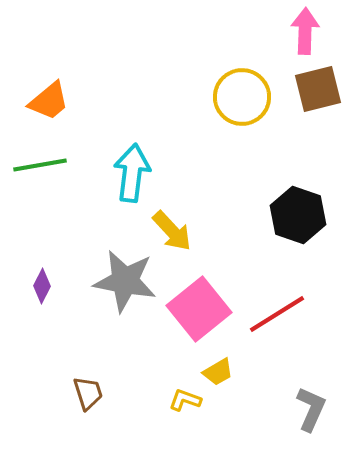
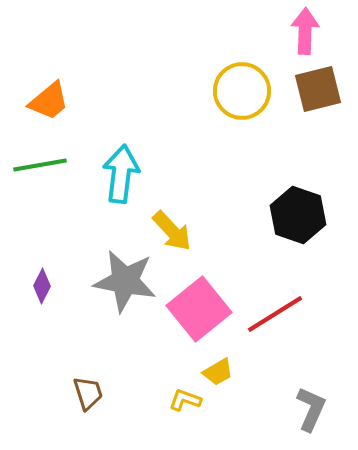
yellow circle: moved 6 px up
cyan arrow: moved 11 px left, 1 px down
red line: moved 2 px left
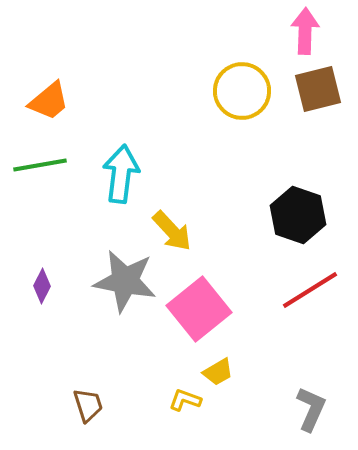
red line: moved 35 px right, 24 px up
brown trapezoid: moved 12 px down
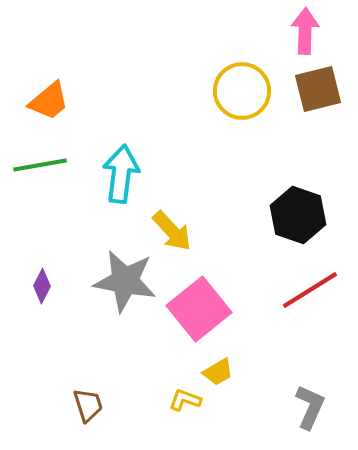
gray L-shape: moved 1 px left, 2 px up
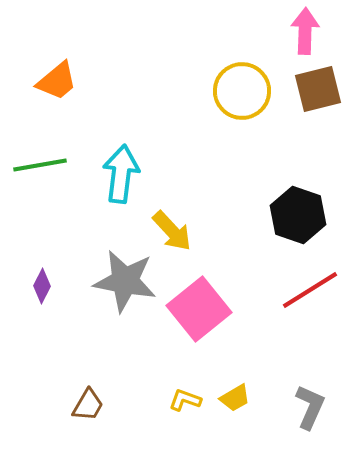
orange trapezoid: moved 8 px right, 20 px up
yellow trapezoid: moved 17 px right, 26 px down
brown trapezoid: rotated 48 degrees clockwise
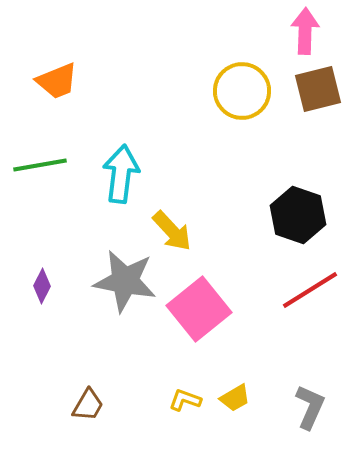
orange trapezoid: rotated 18 degrees clockwise
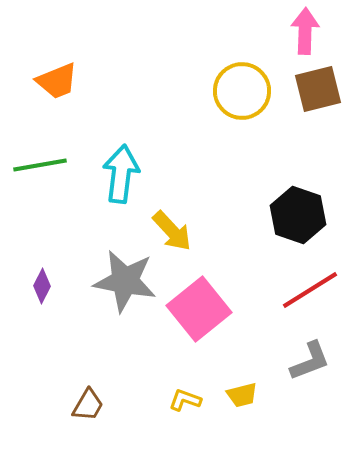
yellow trapezoid: moved 7 px right, 3 px up; rotated 16 degrees clockwise
gray L-shape: moved 46 px up; rotated 45 degrees clockwise
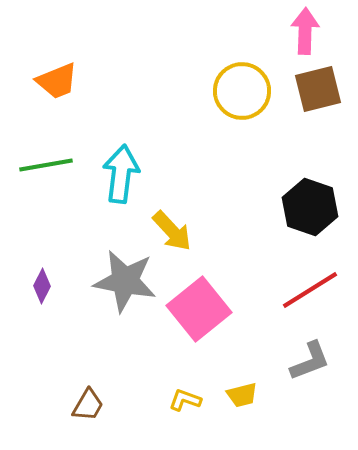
green line: moved 6 px right
black hexagon: moved 12 px right, 8 px up
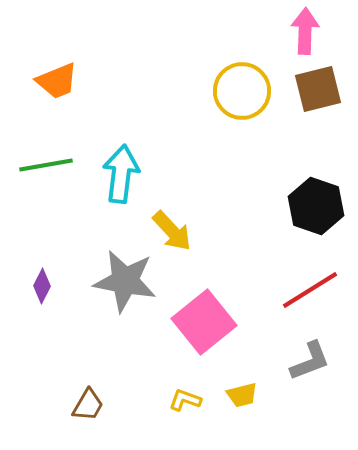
black hexagon: moved 6 px right, 1 px up
pink square: moved 5 px right, 13 px down
